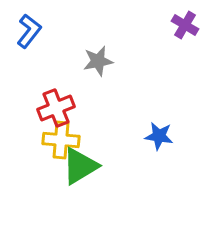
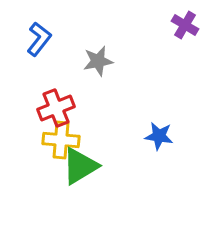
blue L-shape: moved 10 px right, 8 px down
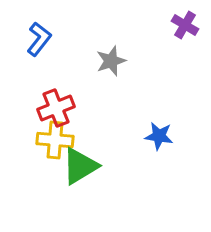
gray star: moved 13 px right; rotated 8 degrees counterclockwise
yellow cross: moved 6 px left
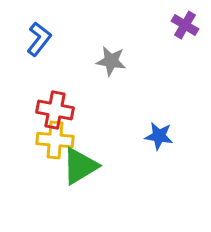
gray star: rotated 28 degrees clockwise
red cross: moved 1 px left, 2 px down; rotated 33 degrees clockwise
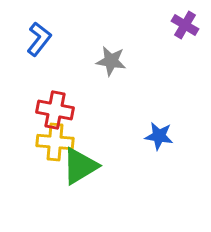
yellow cross: moved 2 px down
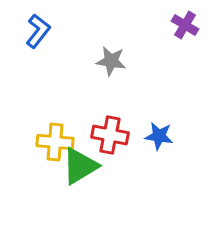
blue L-shape: moved 1 px left, 8 px up
red cross: moved 55 px right, 25 px down
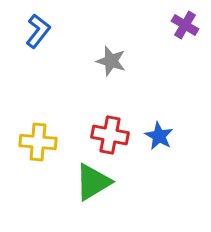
gray star: rotated 8 degrees clockwise
blue star: rotated 20 degrees clockwise
yellow cross: moved 17 px left
green triangle: moved 13 px right, 16 px down
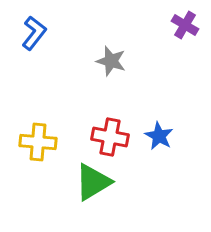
blue L-shape: moved 4 px left, 2 px down
red cross: moved 2 px down
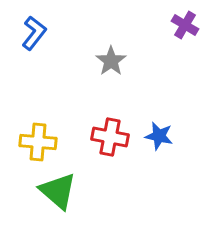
gray star: rotated 20 degrees clockwise
blue star: rotated 16 degrees counterclockwise
green triangle: moved 35 px left, 9 px down; rotated 48 degrees counterclockwise
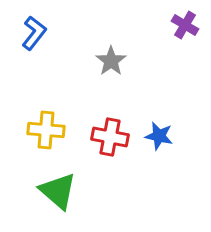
yellow cross: moved 8 px right, 12 px up
